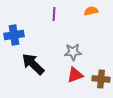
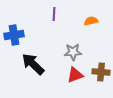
orange semicircle: moved 10 px down
brown cross: moved 7 px up
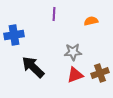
black arrow: moved 3 px down
brown cross: moved 1 px left, 1 px down; rotated 24 degrees counterclockwise
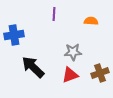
orange semicircle: rotated 16 degrees clockwise
red triangle: moved 5 px left
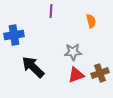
purple line: moved 3 px left, 3 px up
orange semicircle: rotated 72 degrees clockwise
red triangle: moved 6 px right
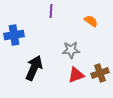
orange semicircle: rotated 40 degrees counterclockwise
gray star: moved 2 px left, 2 px up
black arrow: moved 1 px right, 1 px down; rotated 70 degrees clockwise
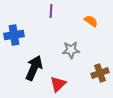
red triangle: moved 18 px left, 9 px down; rotated 24 degrees counterclockwise
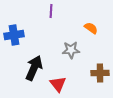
orange semicircle: moved 7 px down
brown cross: rotated 18 degrees clockwise
red triangle: rotated 24 degrees counterclockwise
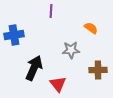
brown cross: moved 2 px left, 3 px up
